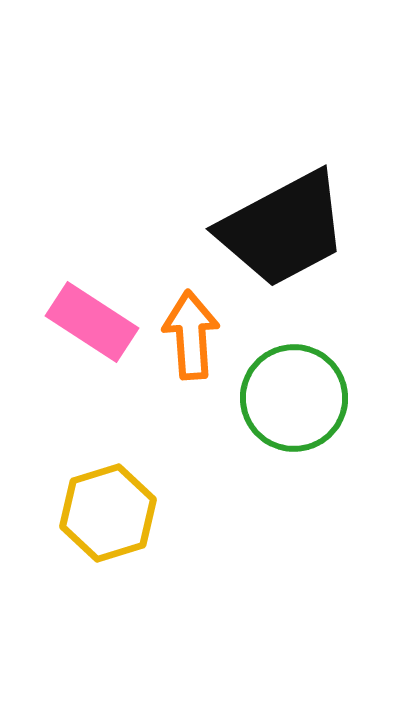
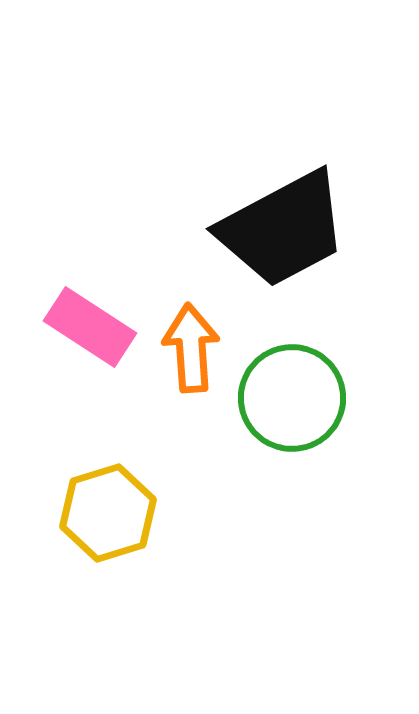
pink rectangle: moved 2 px left, 5 px down
orange arrow: moved 13 px down
green circle: moved 2 px left
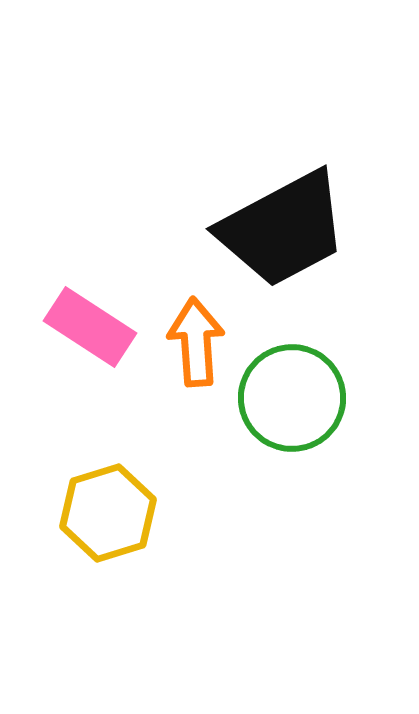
orange arrow: moved 5 px right, 6 px up
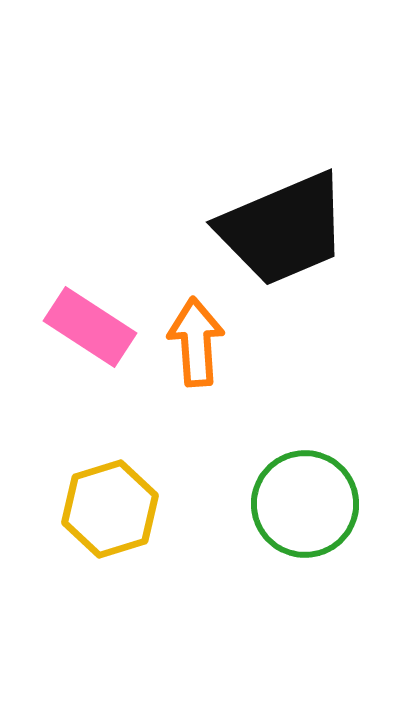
black trapezoid: rotated 5 degrees clockwise
green circle: moved 13 px right, 106 px down
yellow hexagon: moved 2 px right, 4 px up
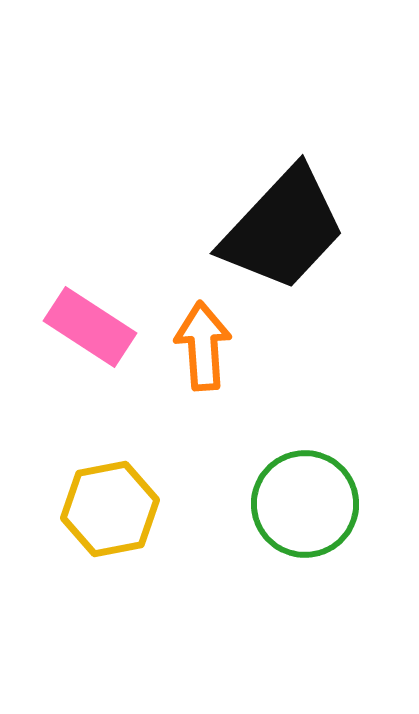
black trapezoid: rotated 24 degrees counterclockwise
orange arrow: moved 7 px right, 4 px down
yellow hexagon: rotated 6 degrees clockwise
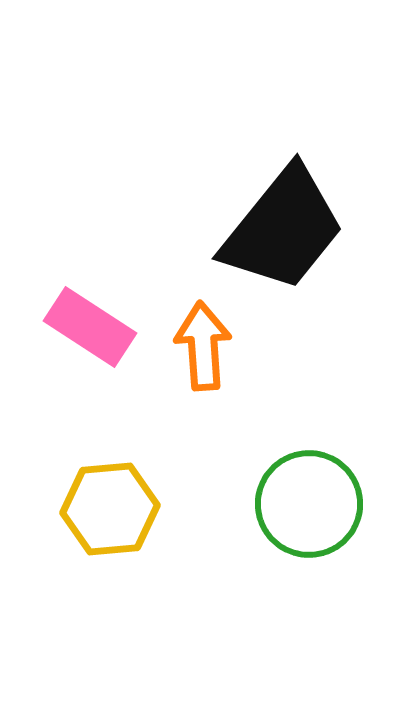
black trapezoid: rotated 4 degrees counterclockwise
green circle: moved 4 px right
yellow hexagon: rotated 6 degrees clockwise
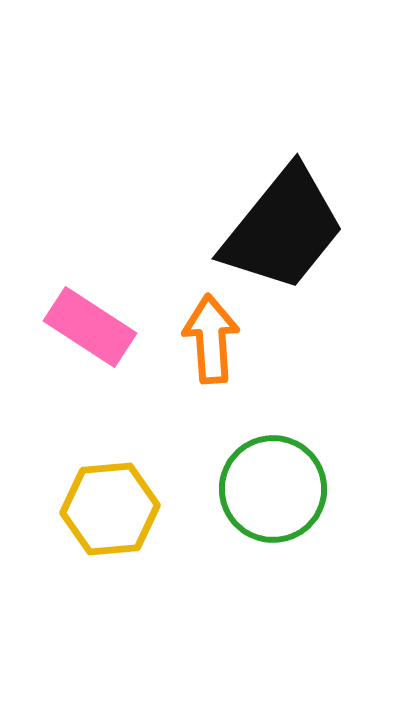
orange arrow: moved 8 px right, 7 px up
green circle: moved 36 px left, 15 px up
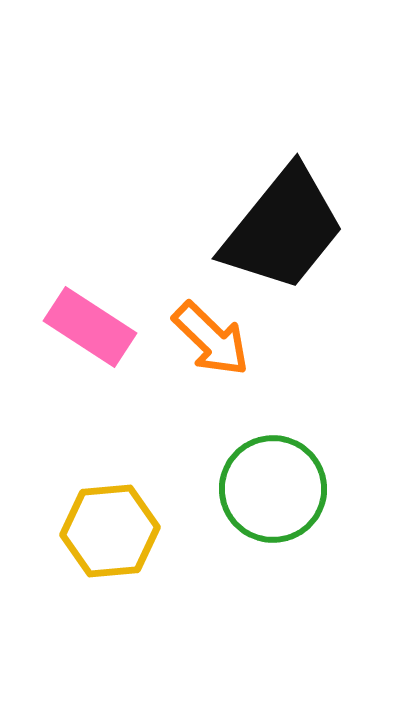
orange arrow: rotated 138 degrees clockwise
yellow hexagon: moved 22 px down
